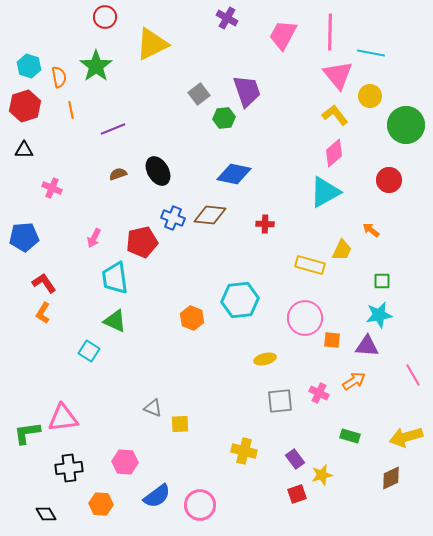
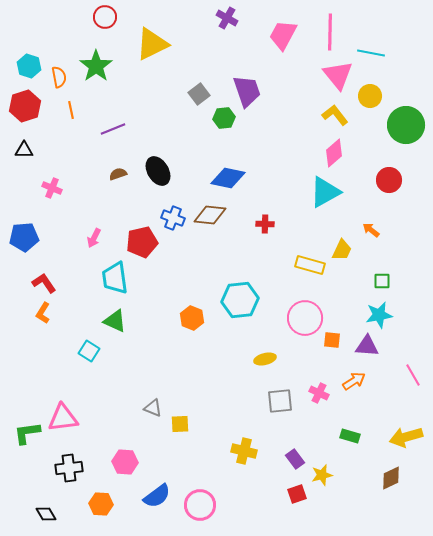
blue diamond at (234, 174): moved 6 px left, 4 px down
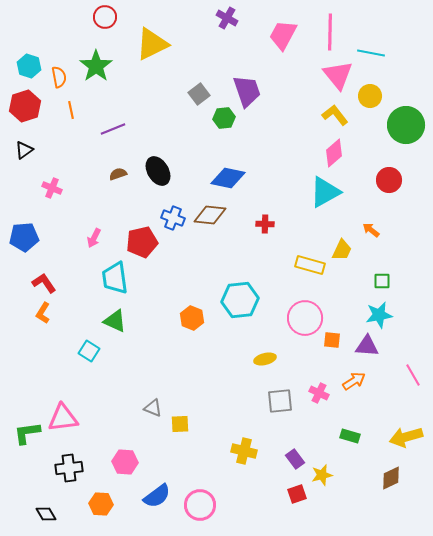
black triangle at (24, 150): rotated 36 degrees counterclockwise
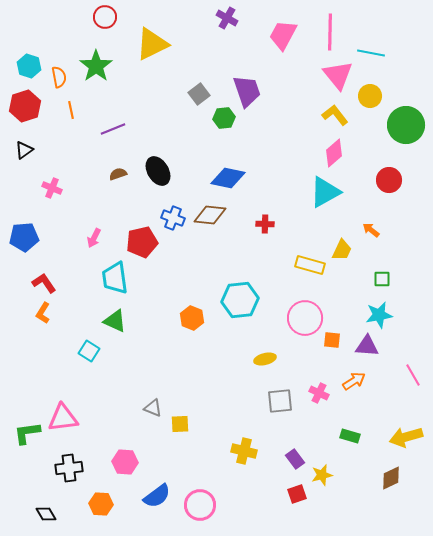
green square at (382, 281): moved 2 px up
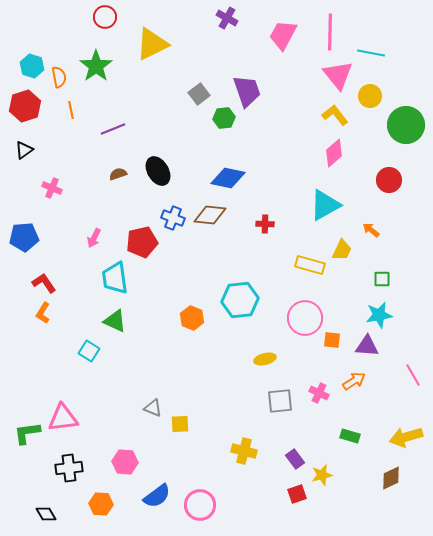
cyan hexagon at (29, 66): moved 3 px right
cyan triangle at (325, 192): moved 13 px down
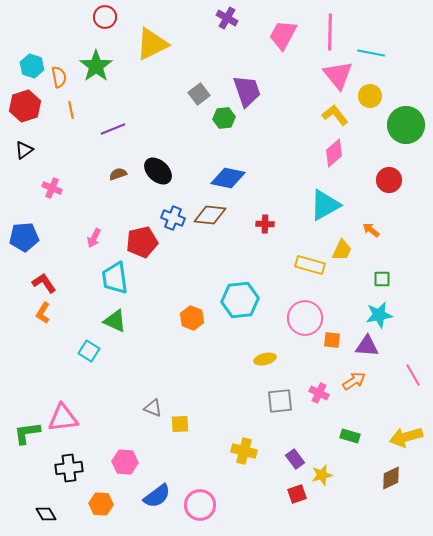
black ellipse at (158, 171): rotated 16 degrees counterclockwise
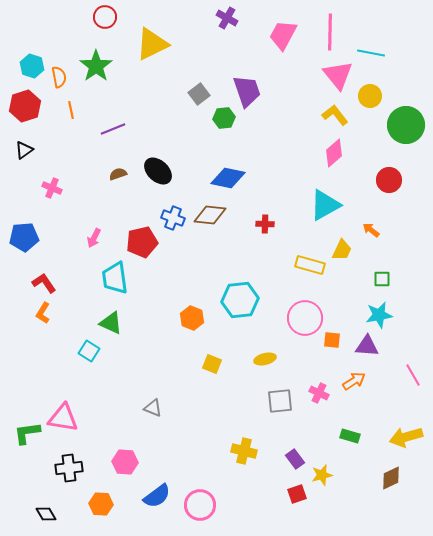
green triangle at (115, 321): moved 4 px left, 2 px down
pink triangle at (63, 418): rotated 16 degrees clockwise
yellow square at (180, 424): moved 32 px right, 60 px up; rotated 24 degrees clockwise
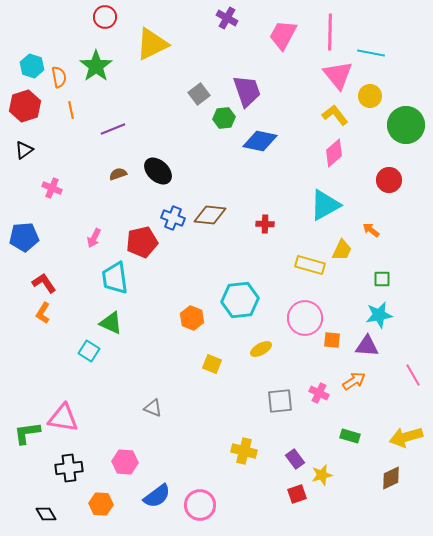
blue diamond at (228, 178): moved 32 px right, 37 px up
yellow ellipse at (265, 359): moved 4 px left, 10 px up; rotated 15 degrees counterclockwise
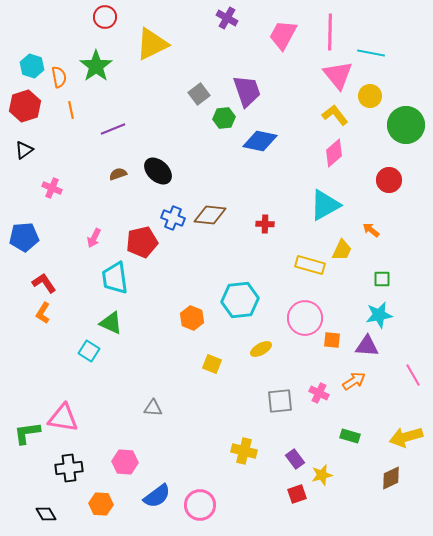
gray triangle at (153, 408): rotated 18 degrees counterclockwise
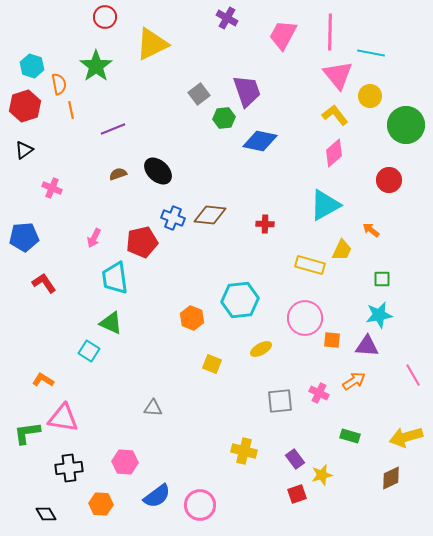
orange semicircle at (59, 77): moved 7 px down
orange L-shape at (43, 313): moved 67 px down; rotated 90 degrees clockwise
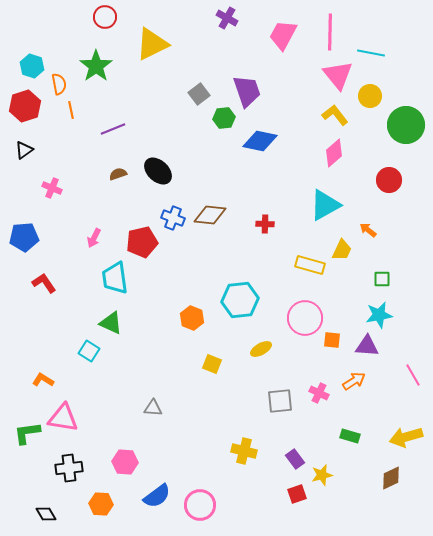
orange arrow at (371, 230): moved 3 px left
